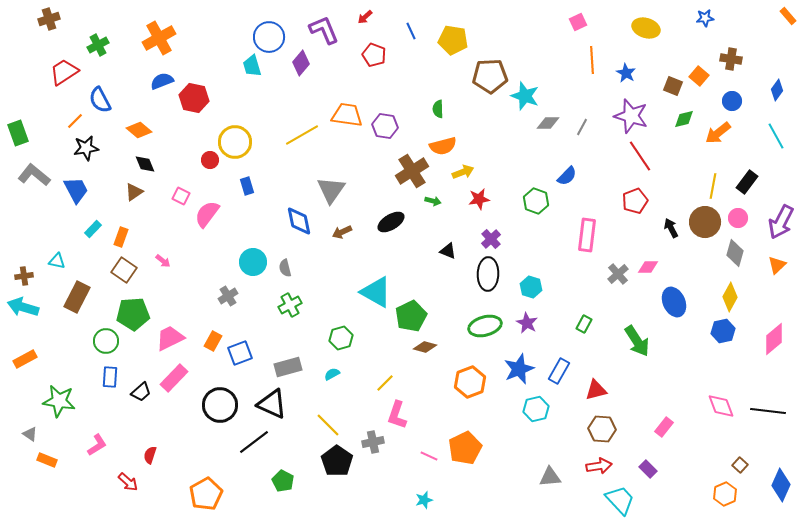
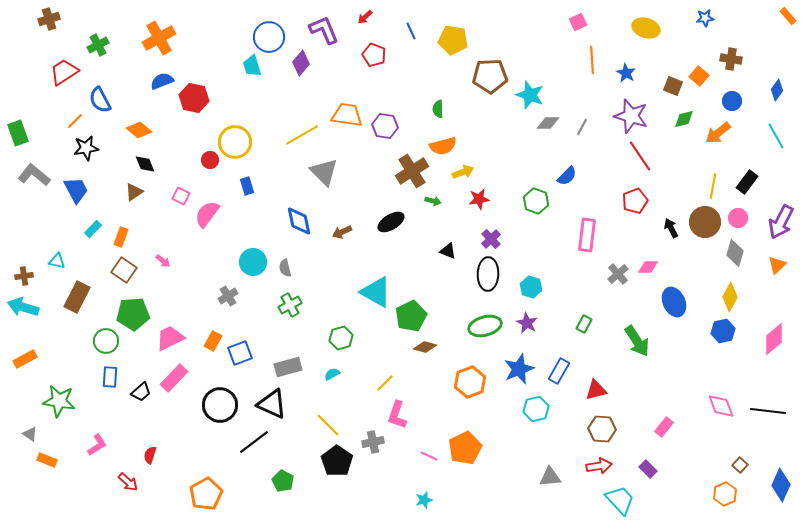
cyan star at (525, 96): moved 5 px right, 1 px up
gray triangle at (331, 190): moved 7 px left, 18 px up; rotated 20 degrees counterclockwise
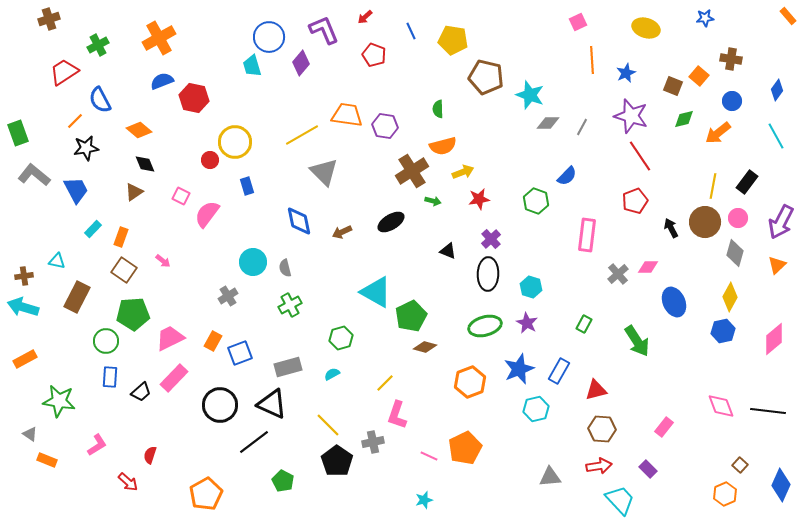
blue star at (626, 73): rotated 18 degrees clockwise
brown pentagon at (490, 76): moved 4 px left, 1 px down; rotated 16 degrees clockwise
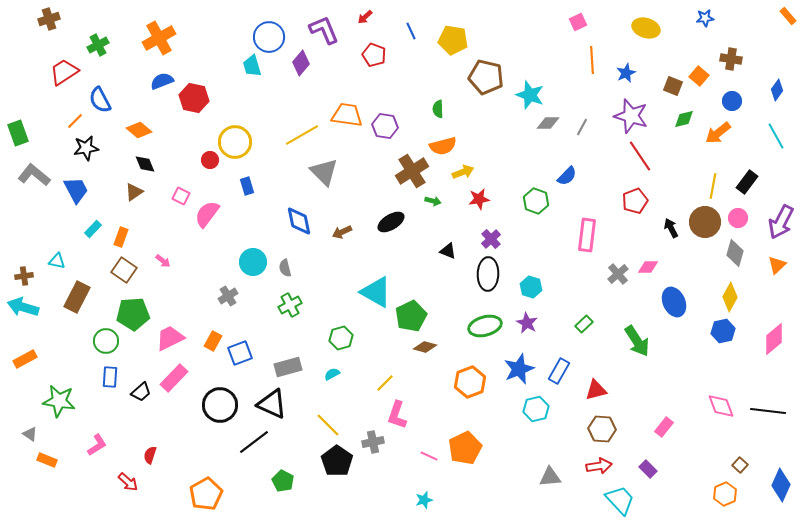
green rectangle at (584, 324): rotated 18 degrees clockwise
